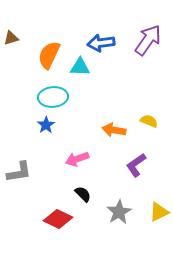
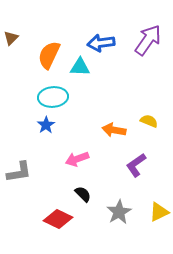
brown triangle: rotated 28 degrees counterclockwise
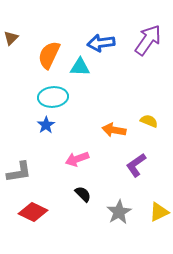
red diamond: moved 25 px left, 7 px up
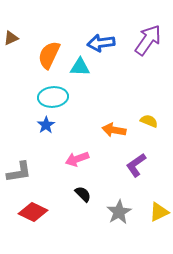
brown triangle: rotated 21 degrees clockwise
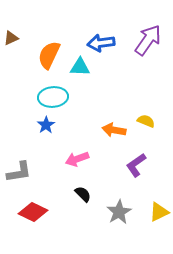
yellow semicircle: moved 3 px left
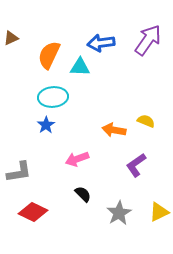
gray star: moved 1 px down
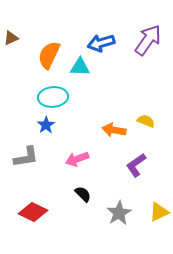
blue arrow: rotated 8 degrees counterclockwise
gray L-shape: moved 7 px right, 15 px up
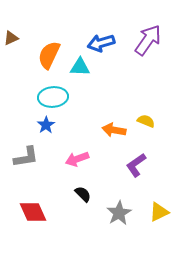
red diamond: rotated 40 degrees clockwise
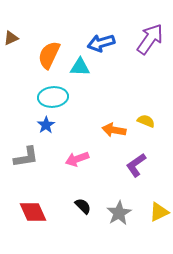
purple arrow: moved 2 px right, 1 px up
black semicircle: moved 12 px down
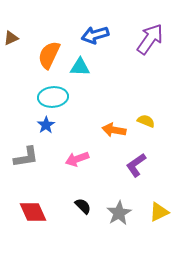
blue arrow: moved 6 px left, 8 px up
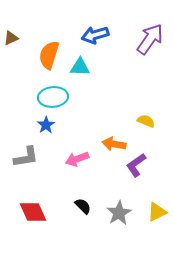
orange semicircle: rotated 8 degrees counterclockwise
orange arrow: moved 14 px down
yellow triangle: moved 2 px left
